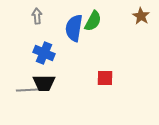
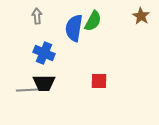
red square: moved 6 px left, 3 px down
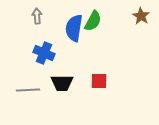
black trapezoid: moved 18 px right
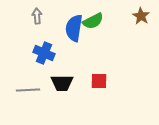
green semicircle: rotated 35 degrees clockwise
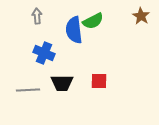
blue semicircle: moved 2 px down; rotated 16 degrees counterclockwise
